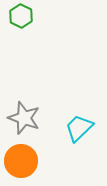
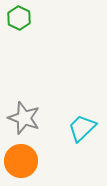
green hexagon: moved 2 px left, 2 px down
cyan trapezoid: moved 3 px right
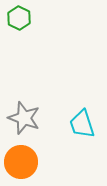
cyan trapezoid: moved 4 px up; rotated 64 degrees counterclockwise
orange circle: moved 1 px down
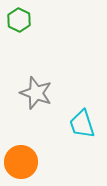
green hexagon: moved 2 px down
gray star: moved 12 px right, 25 px up
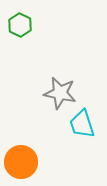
green hexagon: moved 1 px right, 5 px down
gray star: moved 24 px right; rotated 8 degrees counterclockwise
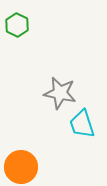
green hexagon: moved 3 px left
orange circle: moved 5 px down
